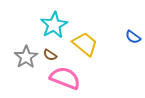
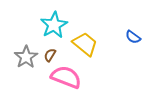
brown semicircle: rotated 88 degrees clockwise
pink semicircle: moved 1 px right, 1 px up
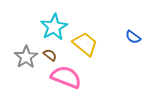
cyan star: moved 2 px down
brown semicircle: rotated 96 degrees clockwise
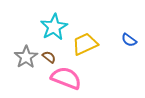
blue semicircle: moved 4 px left, 3 px down
yellow trapezoid: rotated 64 degrees counterclockwise
brown semicircle: moved 1 px left, 2 px down
pink semicircle: moved 1 px down
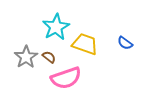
cyan star: moved 2 px right
blue semicircle: moved 4 px left, 3 px down
yellow trapezoid: rotated 44 degrees clockwise
pink semicircle: rotated 140 degrees clockwise
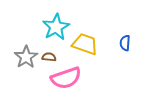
blue semicircle: rotated 56 degrees clockwise
brown semicircle: rotated 32 degrees counterclockwise
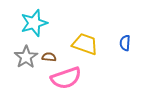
cyan star: moved 22 px left, 4 px up; rotated 12 degrees clockwise
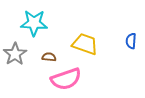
cyan star: rotated 20 degrees clockwise
blue semicircle: moved 6 px right, 2 px up
gray star: moved 11 px left, 3 px up
pink semicircle: moved 1 px down
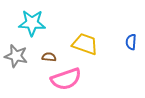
cyan star: moved 2 px left
blue semicircle: moved 1 px down
gray star: moved 1 px right, 2 px down; rotated 25 degrees counterclockwise
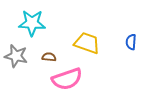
yellow trapezoid: moved 2 px right, 1 px up
pink semicircle: moved 1 px right
